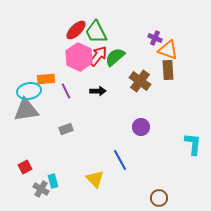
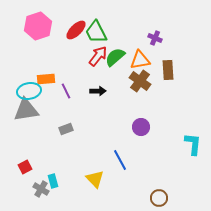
orange triangle: moved 28 px left, 10 px down; rotated 30 degrees counterclockwise
pink hexagon: moved 41 px left, 31 px up; rotated 16 degrees clockwise
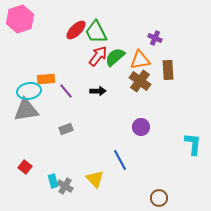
pink hexagon: moved 18 px left, 7 px up
purple line: rotated 14 degrees counterclockwise
red square: rotated 24 degrees counterclockwise
gray cross: moved 24 px right, 3 px up
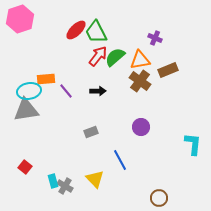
brown rectangle: rotated 72 degrees clockwise
gray rectangle: moved 25 px right, 3 px down
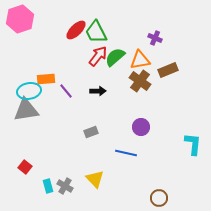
blue line: moved 6 px right, 7 px up; rotated 50 degrees counterclockwise
cyan rectangle: moved 5 px left, 5 px down
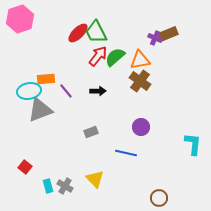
red ellipse: moved 2 px right, 3 px down
brown rectangle: moved 36 px up
gray triangle: moved 14 px right; rotated 12 degrees counterclockwise
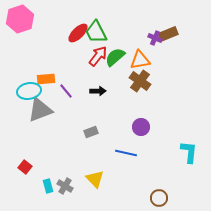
cyan L-shape: moved 4 px left, 8 px down
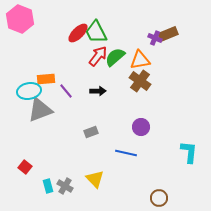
pink hexagon: rotated 20 degrees counterclockwise
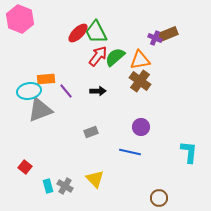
blue line: moved 4 px right, 1 px up
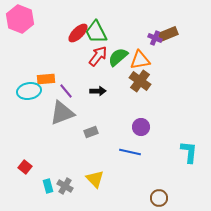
green semicircle: moved 3 px right
gray triangle: moved 22 px right, 3 px down
